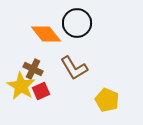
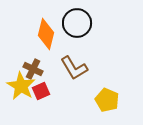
orange diamond: rotated 52 degrees clockwise
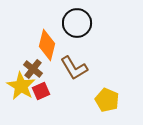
orange diamond: moved 1 px right, 11 px down
brown cross: rotated 12 degrees clockwise
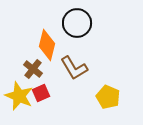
yellow star: moved 2 px left, 10 px down; rotated 8 degrees counterclockwise
red square: moved 2 px down
yellow pentagon: moved 1 px right, 3 px up
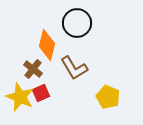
yellow star: moved 1 px right, 1 px down
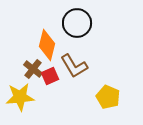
brown L-shape: moved 2 px up
red square: moved 9 px right, 17 px up
yellow star: rotated 28 degrees counterclockwise
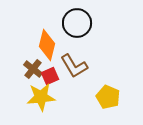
yellow star: moved 21 px right
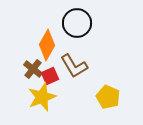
orange diamond: rotated 16 degrees clockwise
yellow star: moved 1 px right; rotated 16 degrees counterclockwise
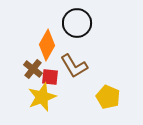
red square: moved 1 px down; rotated 30 degrees clockwise
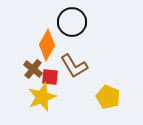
black circle: moved 5 px left, 1 px up
